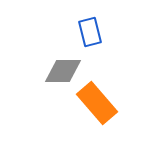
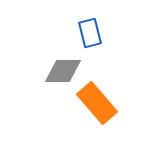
blue rectangle: moved 1 px down
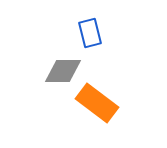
orange rectangle: rotated 12 degrees counterclockwise
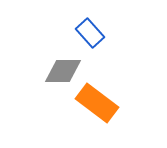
blue rectangle: rotated 28 degrees counterclockwise
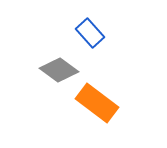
gray diamond: moved 4 px left, 1 px up; rotated 36 degrees clockwise
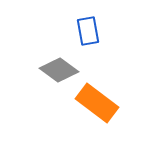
blue rectangle: moved 2 px left, 2 px up; rotated 32 degrees clockwise
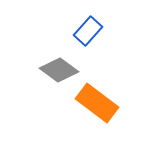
blue rectangle: rotated 52 degrees clockwise
